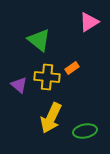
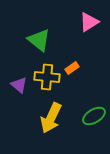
green ellipse: moved 9 px right, 15 px up; rotated 20 degrees counterclockwise
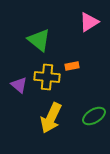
orange rectangle: moved 2 px up; rotated 24 degrees clockwise
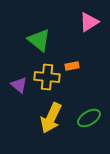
green ellipse: moved 5 px left, 2 px down
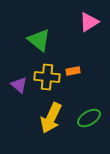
orange rectangle: moved 1 px right, 5 px down
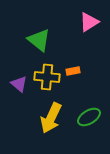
purple triangle: moved 1 px up
green ellipse: moved 1 px up
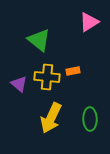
green ellipse: moved 1 px right, 2 px down; rotated 60 degrees counterclockwise
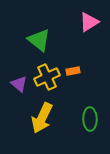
yellow cross: rotated 30 degrees counterclockwise
yellow arrow: moved 9 px left
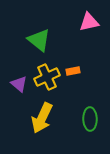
pink triangle: rotated 20 degrees clockwise
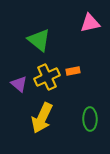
pink triangle: moved 1 px right, 1 px down
